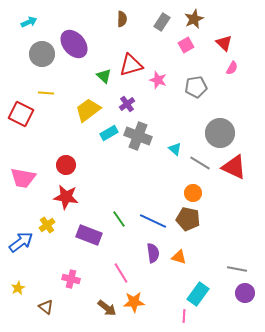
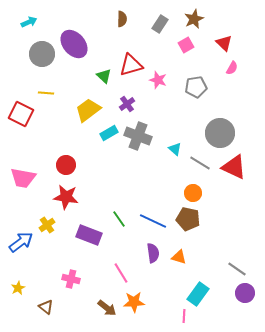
gray rectangle at (162, 22): moved 2 px left, 2 px down
gray line at (237, 269): rotated 24 degrees clockwise
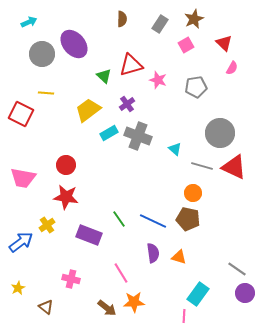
gray line at (200, 163): moved 2 px right, 3 px down; rotated 15 degrees counterclockwise
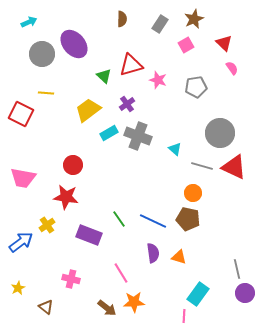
pink semicircle at (232, 68): rotated 64 degrees counterclockwise
red circle at (66, 165): moved 7 px right
gray line at (237, 269): rotated 42 degrees clockwise
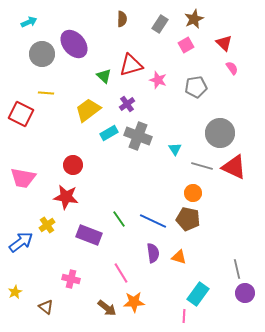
cyan triangle at (175, 149): rotated 16 degrees clockwise
yellow star at (18, 288): moved 3 px left, 4 px down
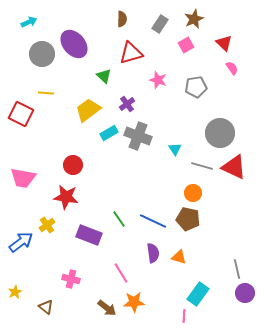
red triangle at (131, 65): moved 12 px up
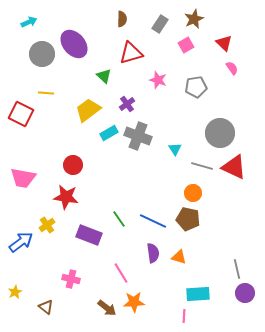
cyan rectangle at (198, 294): rotated 50 degrees clockwise
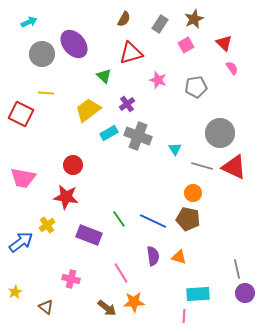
brown semicircle at (122, 19): moved 2 px right; rotated 28 degrees clockwise
purple semicircle at (153, 253): moved 3 px down
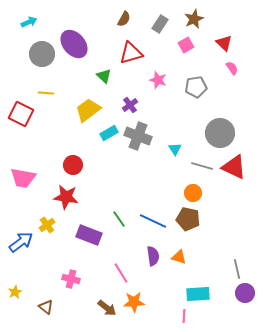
purple cross at (127, 104): moved 3 px right, 1 px down
